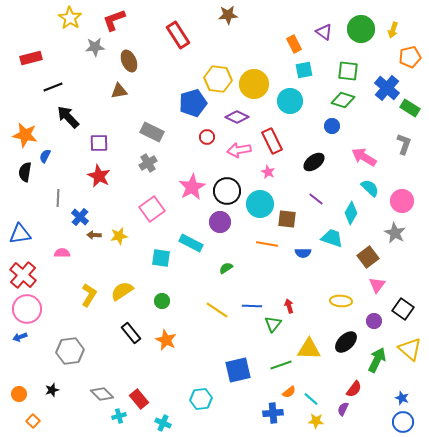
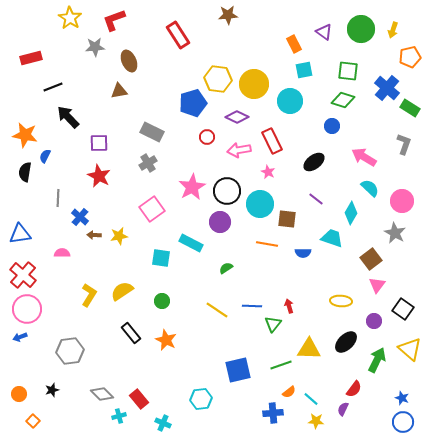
brown square at (368, 257): moved 3 px right, 2 px down
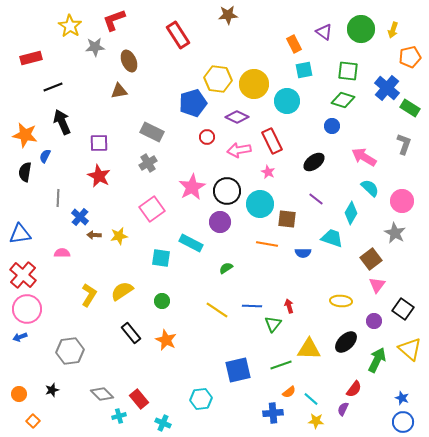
yellow star at (70, 18): moved 8 px down
cyan circle at (290, 101): moved 3 px left
black arrow at (68, 117): moved 6 px left, 5 px down; rotated 20 degrees clockwise
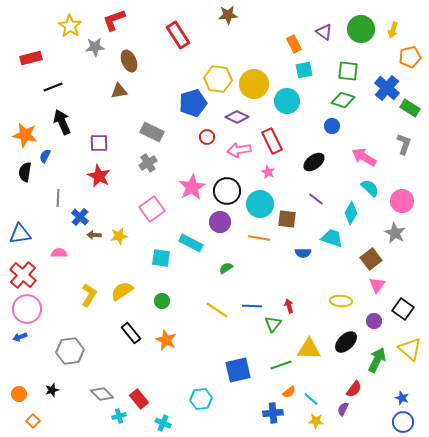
orange line at (267, 244): moved 8 px left, 6 px up
pink semicircle at (62, 253): moved 3 px left
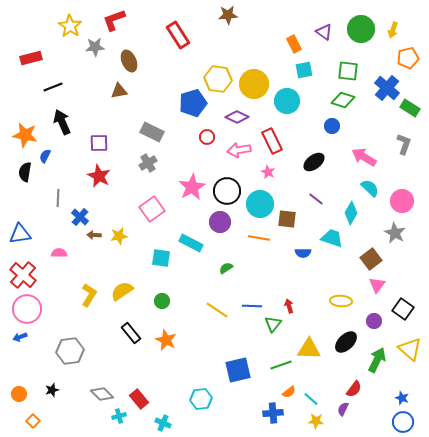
orange pentagon at (410, 57): moved 2 px left, 1 px down
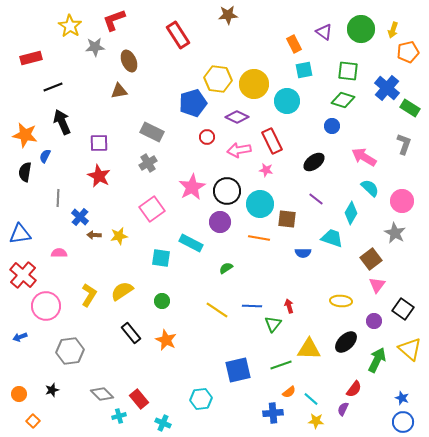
orange pentagon at (408, 58): moved 6 px up
pink star at (268, 172): moved 2 px left, 2 px up; rotated 16 degrees counterclockwise
pink circle at (27, 309): moved 19 px right, 3 px up
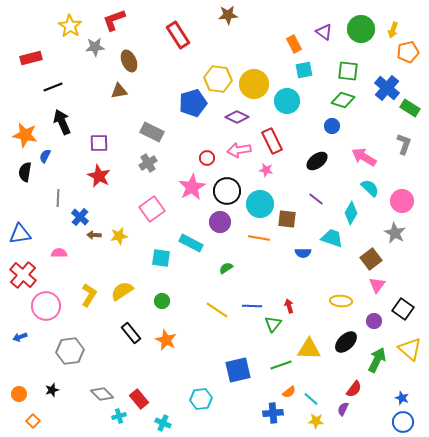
red circle at (207, 137): moved 21 px down
black ellipse at (314, 162): moved 3 px right, 1 px up
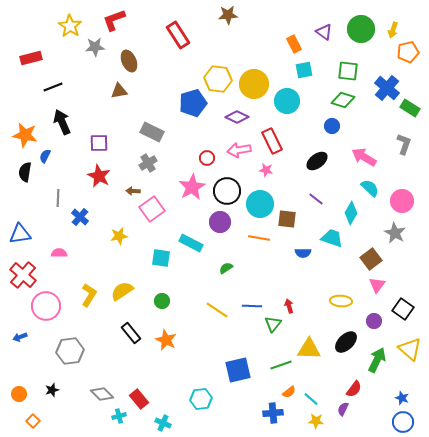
brown arrow at (94, 235): moved 39 px right, 44 px up
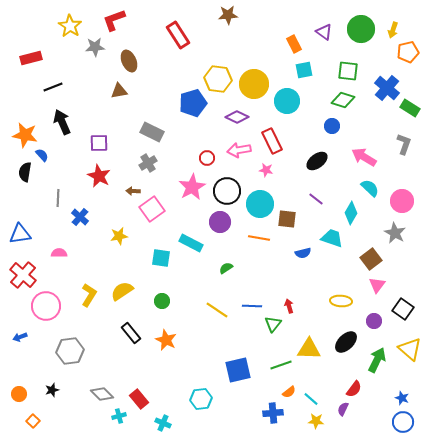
blue semicircle at (45, 156): moved 3 px left, 1 px up; rotated 112 degrees clockwise
blue semicircle at (303, 253): rotated 14 degrees counterclockwise
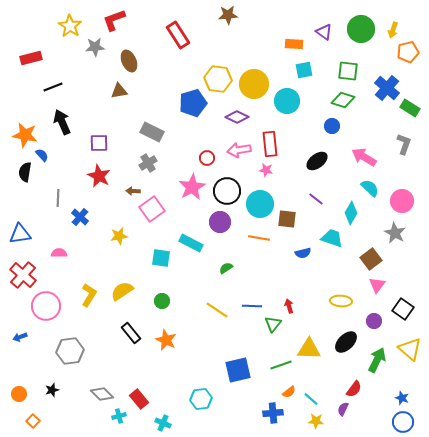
orange rectangle at (294, 44): rotated 60 degrees counterclockwise
red rectangle at (272, 141): moved 2 px left, 3 px down; rotated 20 degrees clockwise
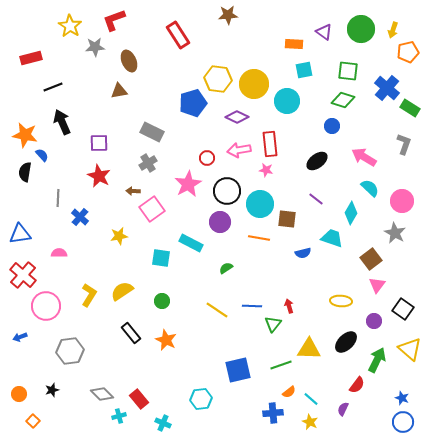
pink star at (192, 187): moved 4 px left, 3 px up
red semicircle at (354, 389): moved 3 px right, 4 px up
yellow star at (316, 421): moved 6 px left, 1 px down; rotated 21 degrees clockwise
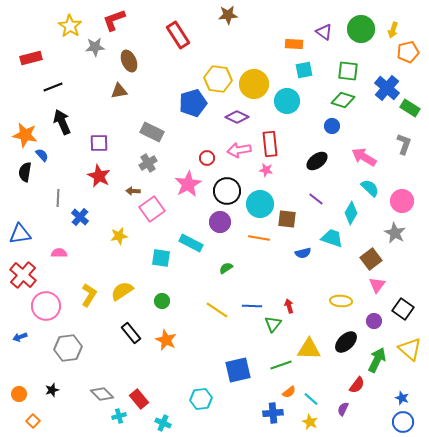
gray hexagon at (70, 351): moved 2 px left, 3 px up
